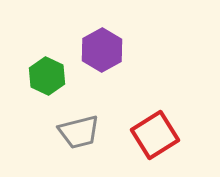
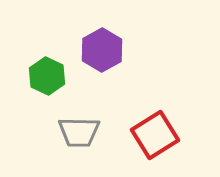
gray trapezoid: rotated 15 degrees clockwise
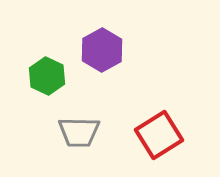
red square: moved 4 px right
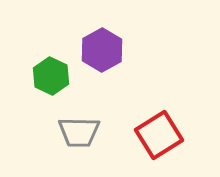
green hexagon: moved 4 px right
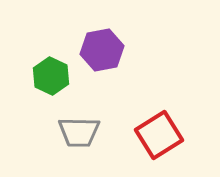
purple hexagon: rotated 18 degrees clockwise
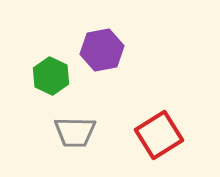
gray trapezoid: moved 4 px left
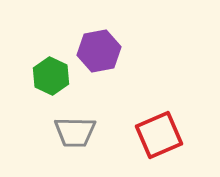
purple hexagon: moved 3 px left, 1 px down
red square: rotated 9 degrees clockwise
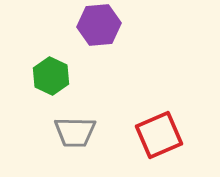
purple hexagon: moved 26 px up; rotated 6 degrees clockwise
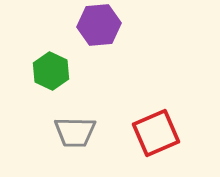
green hexagon: moved 5 px up
red square: moved 3 px left, 2 px up
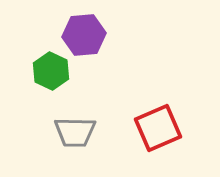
purple hexagon: moved 15 px left, 10 px down
red square: moved 2 px right, 5 px up
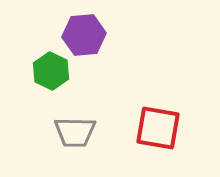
red square: rotated 33 degrees clockwise
